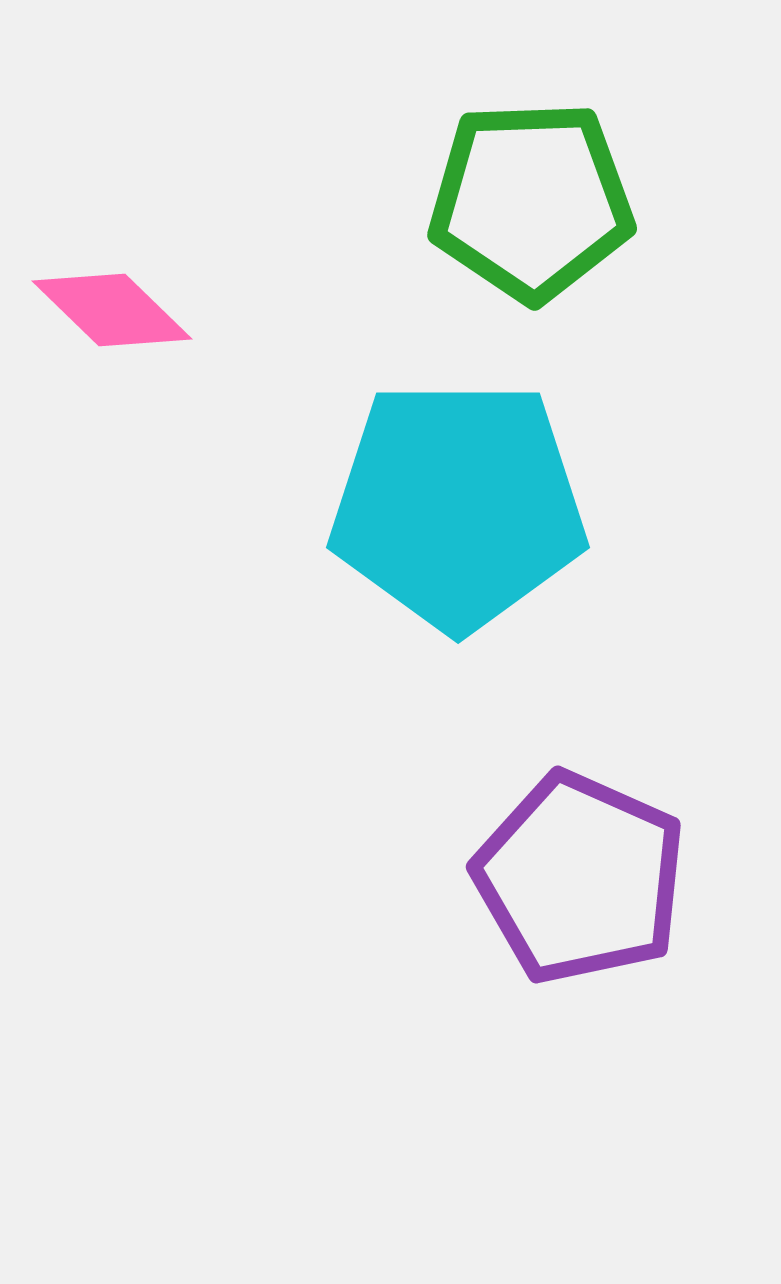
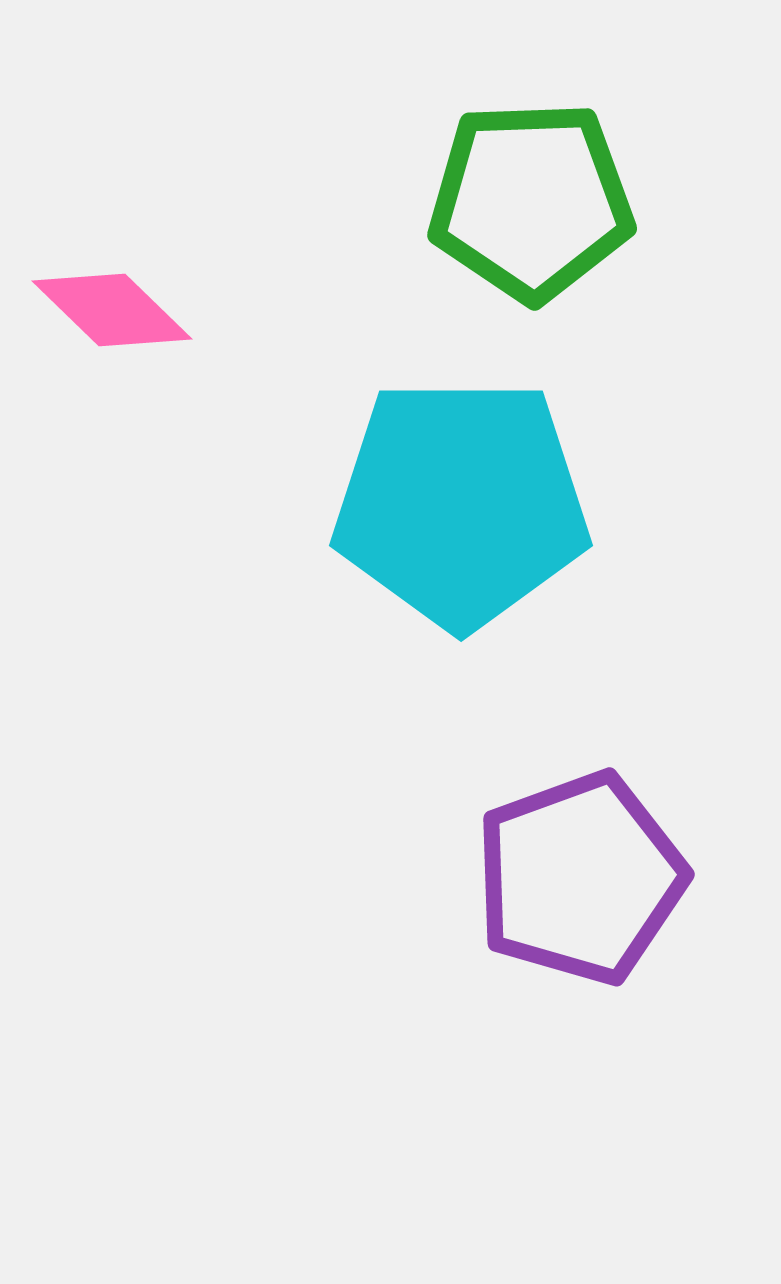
cyan pentagon: moved 3 px right, 2 px up
purple pentagon: rotated 28 degrees clockwise
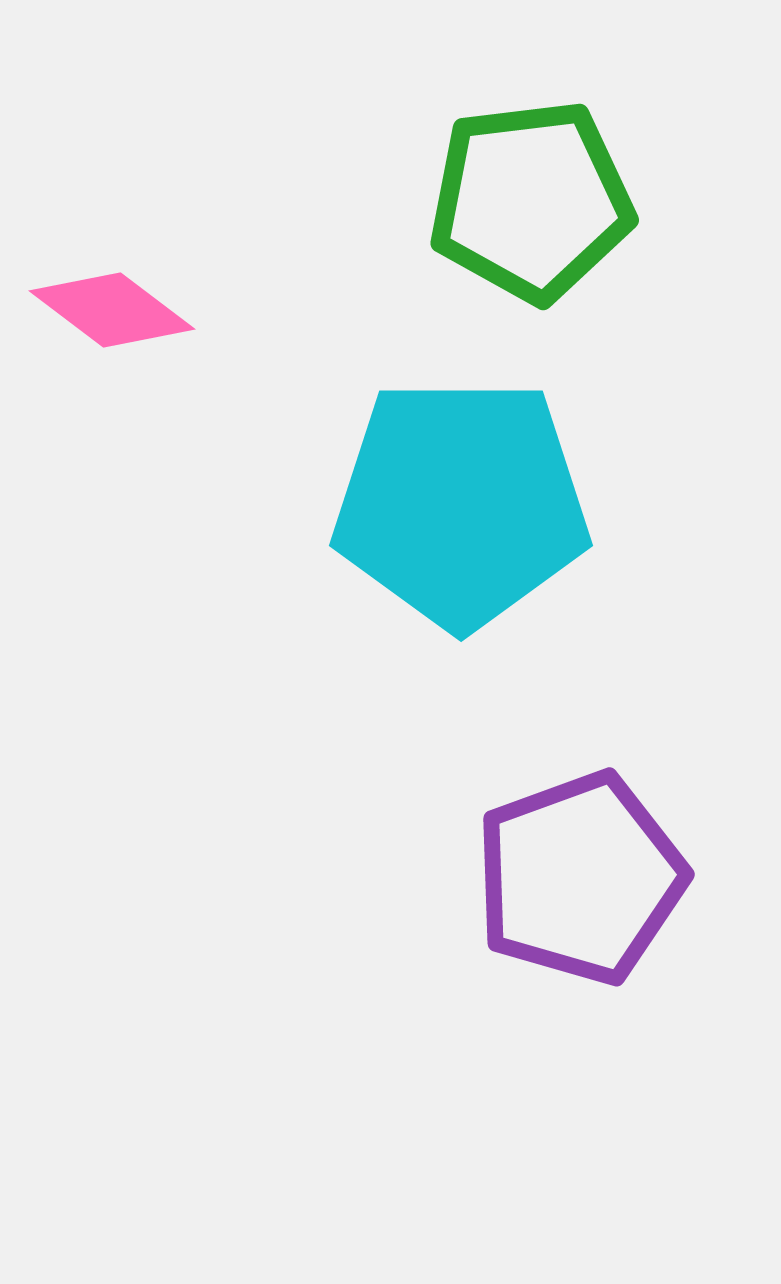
green pentagon: rotated 5 degrees counterclockwise
pink diamond: rotated 7 degrees counterclockwise
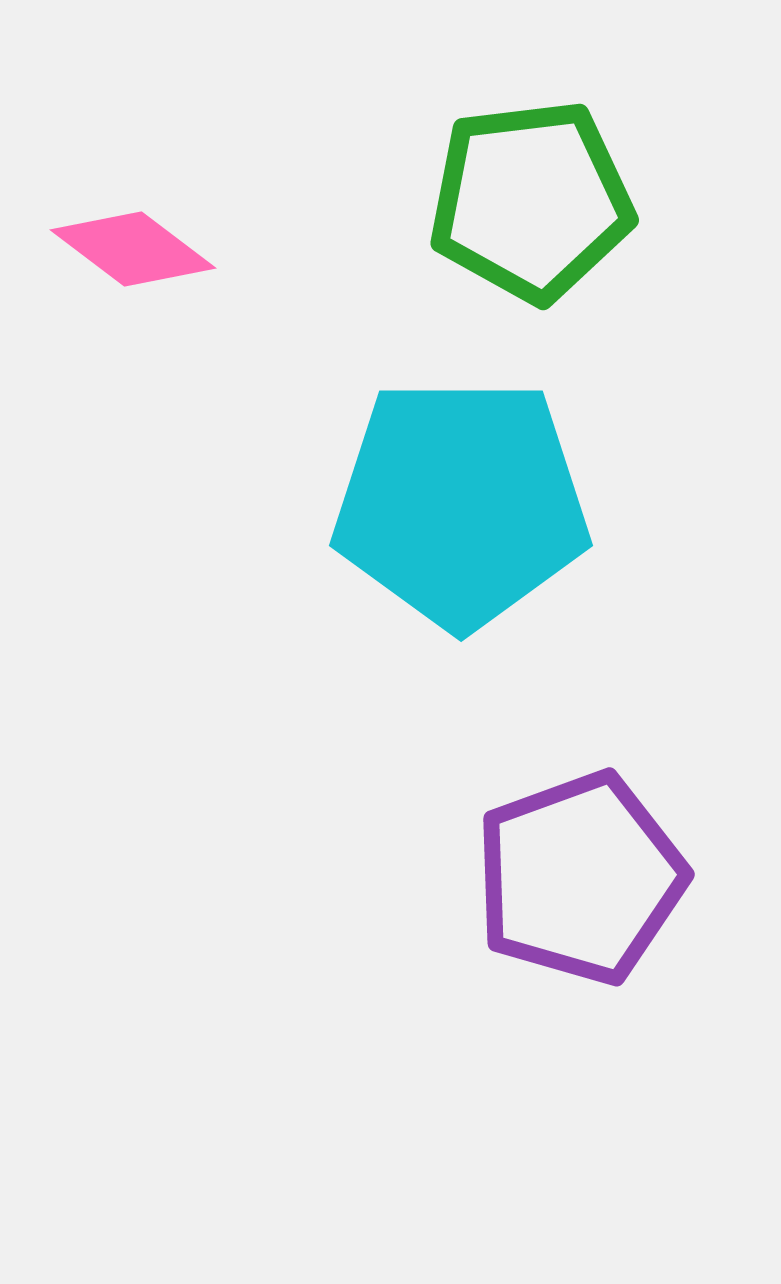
pink diamond: moved 21 px right, 61 px up
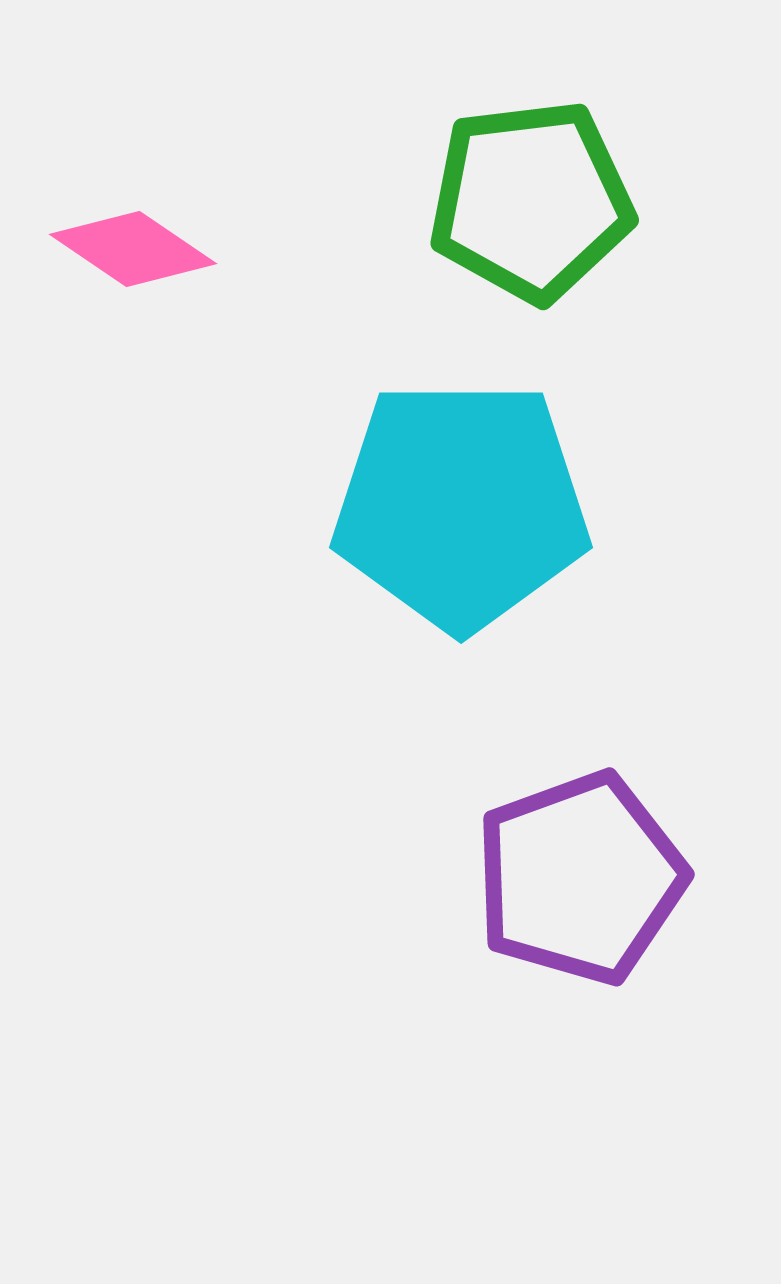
pink diamond: rotated 3 degrees counterclockwise
cyan pentagon: moved 2 px down
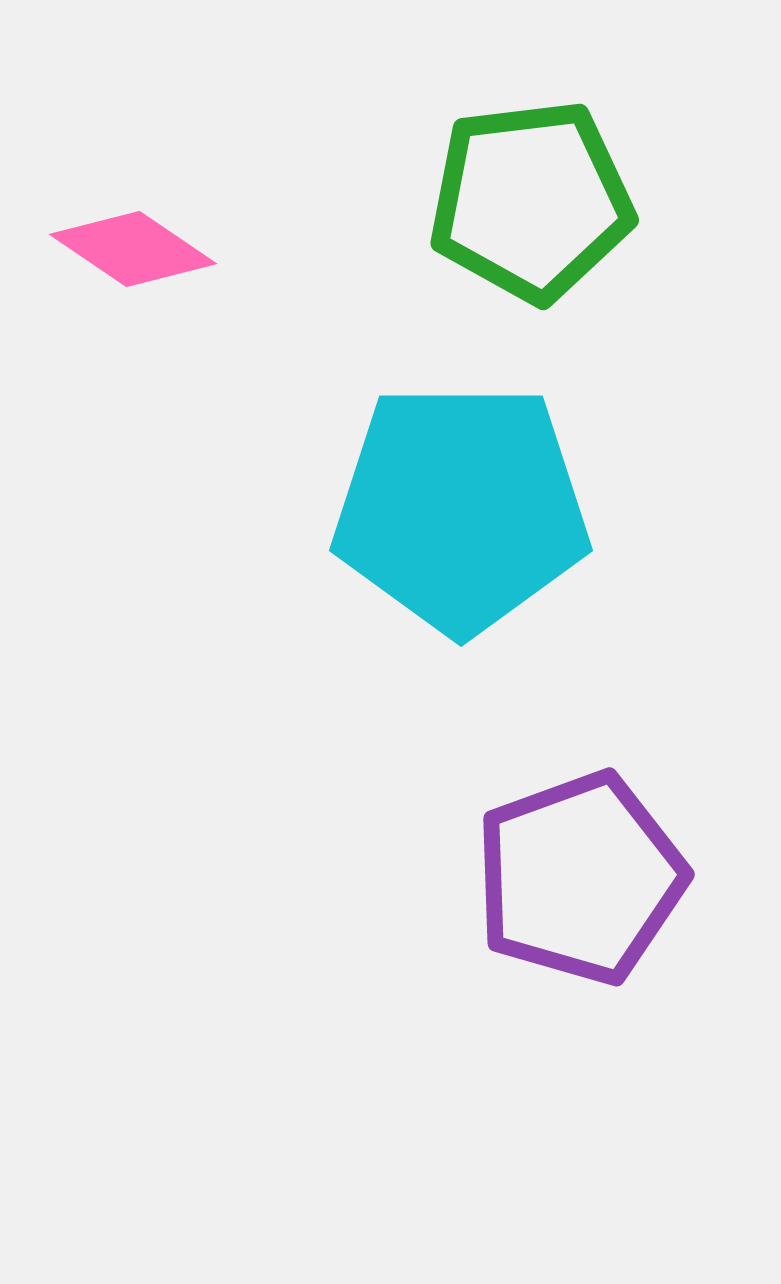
cyan pentagon: moved 3 px down
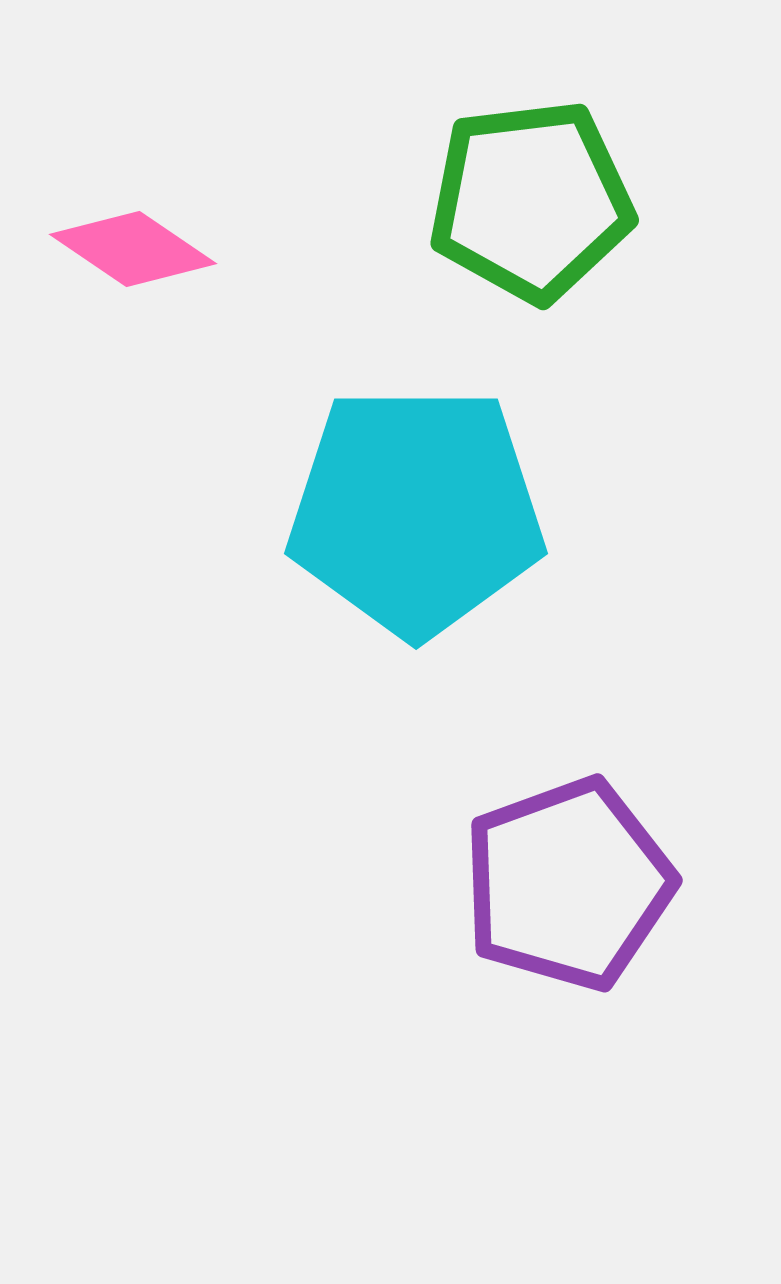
cyan pentagon: moved 45 px left, 3 px down
purple pentagon: moved 12 px left, 6 px down
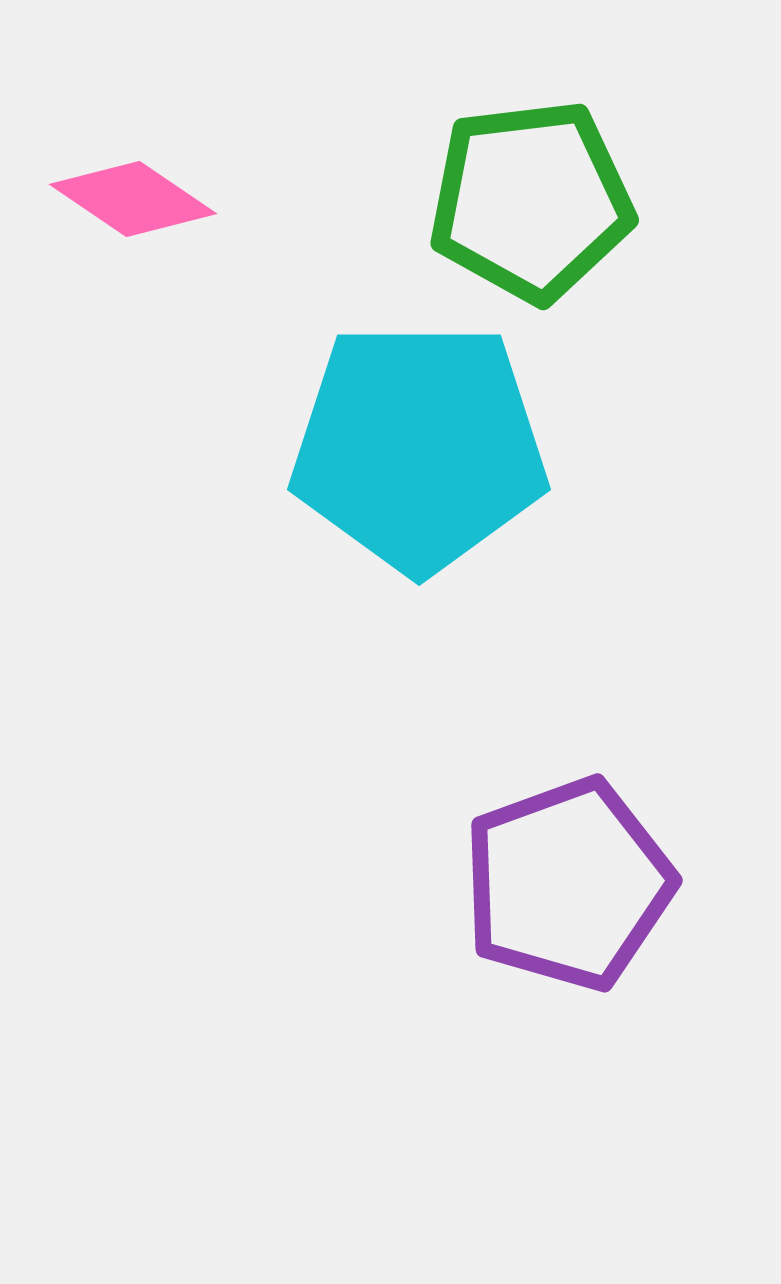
pink diamond: moved 50 px up
cyan pentagon: moved 3 px right, 64 px up
